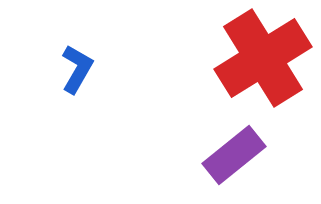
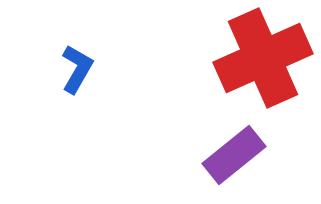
red cross: rotated 8 degrees clockwise
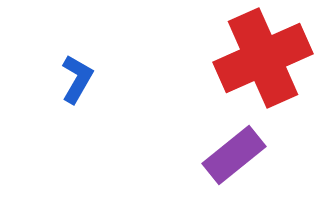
blue L-shape: moved 10 px down
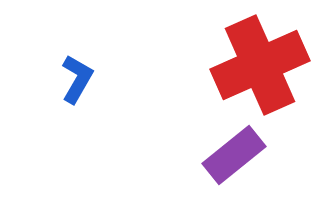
red cross: moved 3 px left, 7 px down
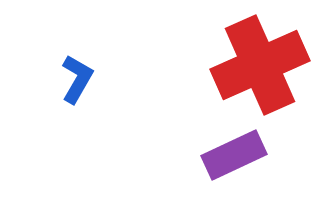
purple rectangle: rotated 14 degrees clockwise
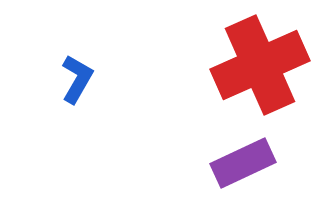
purple rectangle: moved 9 px right, 8 px down
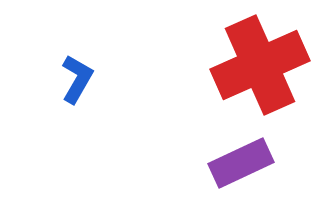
purple rectangle: moved 2 px left
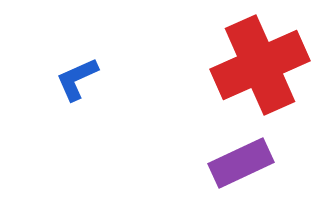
blue L-shape: rotated 144 degrees counterclockwise
